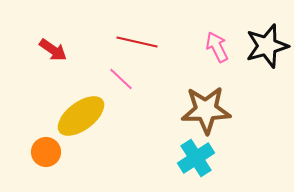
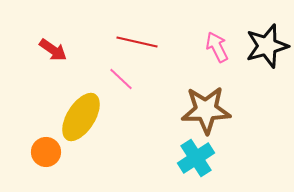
yellow ellipse: moved 1 px down; rotated 21 degrees counterclockwise
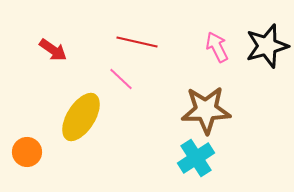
orange circle: moved 19 px left
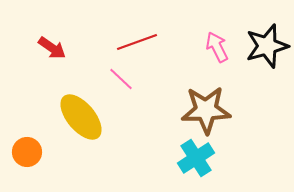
red line: rotated 33 degrees counterclockwise
red arrow: moved 1 px left, 2 px up
yellow ellipse: rotated 72 degrees counterclockwise
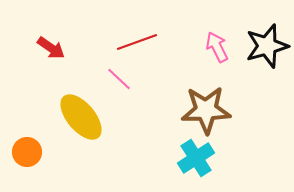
red arrow: moved 1 px left
pink line: moved 2 px left
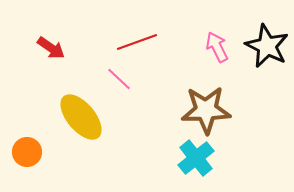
black star: rotated 30 degrees counterclockwise
cyan cross: rotated 6 degrees counterclockwise
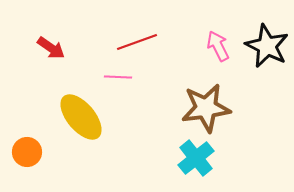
pink arrow: moved 1 px right, 1 px up
pink line: moved 1 px left, 2 px up; rotated 40 degrees counterclockwise
brown star: moved 2 px up; rotated 6 degrees counterclockwise
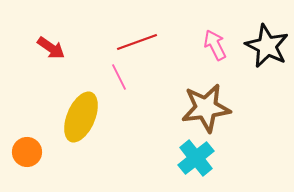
pink arrow: moved 3 px left, 1 px up
pink line: moved 1 px right; rotated 60 degrees clockwise
yellow ellipse: rotated 63 degrees clockwise
